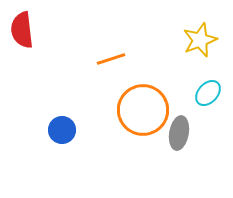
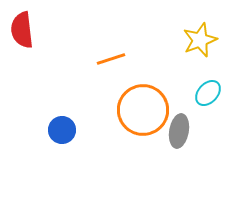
gray ellipse: moved 2 px up
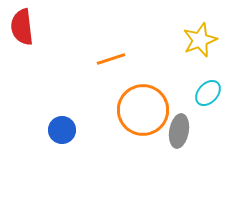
red semicircle: moved 3 px up
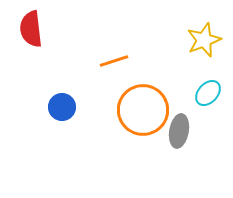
red semicircle: moved 9 px right, 2 px down
yellow star: moved 4 px right
orange line: moved 3 px right, 2 px down
blue circle: moved 23 px up
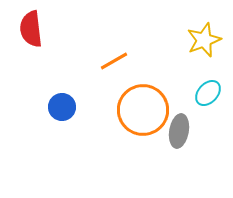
orange line: rotated 12 degrees counterclockwise
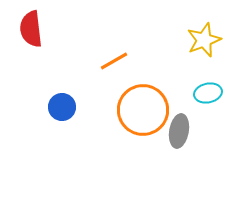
cyan ellipse: rotated 36 degrees clockwise
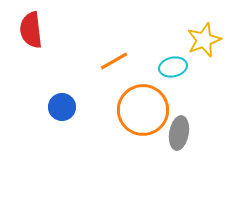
red semicircle: moved 1 px down
cyan ellipse: moved 35 px left, 26 px up
gray ellipse: moved 2 px down
